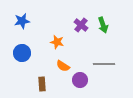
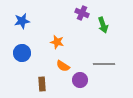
purple cross: moved 1 px right, 12 px up; rotated 16 degrees counterclockwise
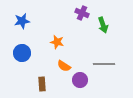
orange semicircle: moved 1 px right
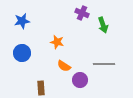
brown rectangle: moved 1 px left, 4 px down
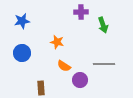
purple cross: moved 1 px left, 1 px up; rotated 24 degrees counterclockwise
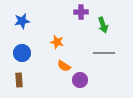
gray line: moved 11 px up
brown rectangle: moved 22 px left, 8 px up
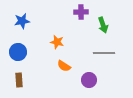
blue circle: moved 4 px left, 1 px up
purple circle: moved 9 px right
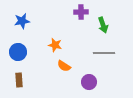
orange star: moved 2 px left, 3 px down
purple circle: moved 2 px down
